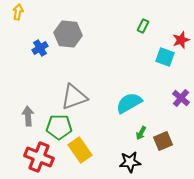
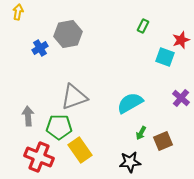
gray hexagon: rotated 16 degrees counterclockwise
cyan semicircle: moved 1 px right
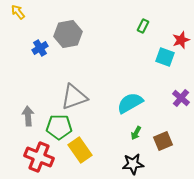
yellow arrow: rotated 49 degrees counterclockwise
green arrow: moved 5 px left
black star: moved 3 px right, 2 px down
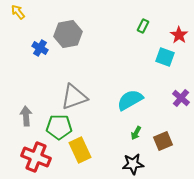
red star: moved 2 px left, 5 px up; rotated 18 degrees counterclockwise
blue cross: rotated 28 degrees counterclockwise
cyan semicircle: moved 3 px up
gray arrow: moved 2 px left
yellow rectangle: rotated 10 degrees clockwise
red cross: moved 3 px left
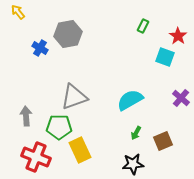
red star: moved 1 px left, 1 px down
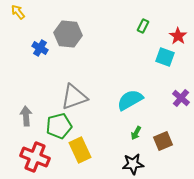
gray hexagon: rotated 16 degrees clockwise
green pentagon: moved 1 px up; rotated 15 degrees counterclockwise
red cross: moved 1 px left
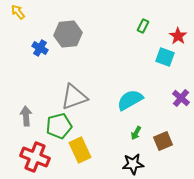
gray hexagon: rotated 12 degrees counterclockwise
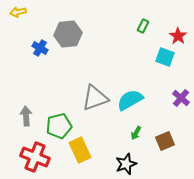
yellow arrow: rotated 63 degrees counterclockwise
gray triangle: moved 21 px right, 1 px down
brown square: moved 2 px right
black star: moved 7 px left; rotated 15 degrees counterclockwise
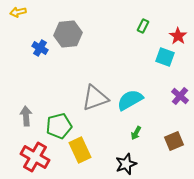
purple cross: moved 1 px left, 2 px up
brown square: moved 9 px right
red cross: rotated 8 degrees clockwise
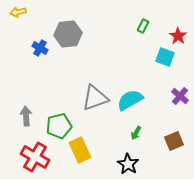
black star: moved 2 px right; rotated 20 degrees counterclockwise
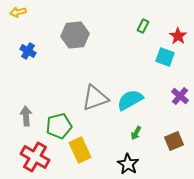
gray hexagon: moved 7 px right, 1 px down
blue cross: moved 12 px left, 3 px down
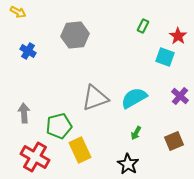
yellow arrow: rotated 140 degrees counterclockwise
cyan semicircle: moved 4 px right, 2 px up
gray arrow: moved 2 px left, 3 px up
